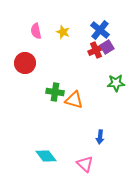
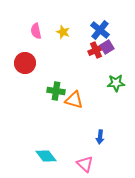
green cross: moved 1 px right, 1 px up
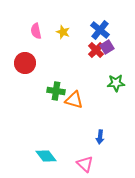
red cross: rotated 21 degrees counterclockwise
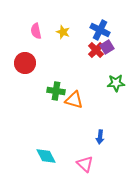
blue cross: rotated 12 degrees counterclockwise
cyan diamond: rotated 10 degrees clockwise
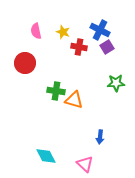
red cross: moved 17 px left, 3 px up; rotated 35 degrees counterclockwise
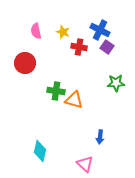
purple square: rotated 24 degrees counterclockwise
cyan diamond: moved 6 px left, 5 px up; rotated 40 degrees clockwise
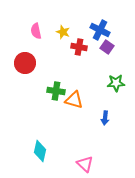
blue arrow: moved 5 px right, 19 px up
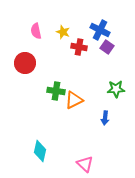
green star: moved 6 px down
orange triangle: rotated 42 degrees counterclockwise
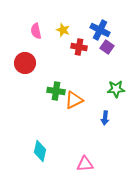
yellow star: moved 2 px up
pink triangle: rotated 48 degrees counterclockwise
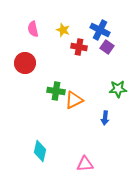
pink semicircle: moved 3 px left, 2 px up
green star: moved 2 px right
